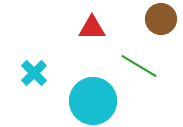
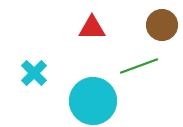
brown circle: moved 1 px right, 6 px down
green line: rotated 51 degrees counterclockwise
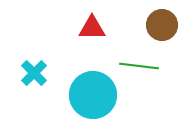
green line: rotated 27 degrees clockwise
cyan circle: moved 6 px up
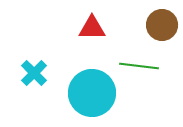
cyan circle: moved 1 px left, 2 px up
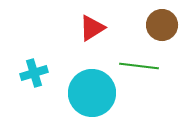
red triangle: rotated 32 degrees counterclockwise
cyan cross: rotated 28 degrees clockwise
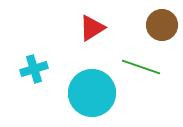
green line: moved 2 px right, 1 px down; rotated 12 degrees clockwise
cyan cross: moved 4 px up
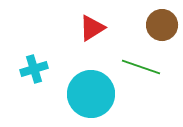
cyan circle: moved 1 px left, 1 px down
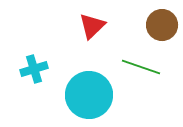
red triangle: moved 2 px up; rotated 12 degrees counterclockwise
cyan circle: moved 2 px left, 1 px down
